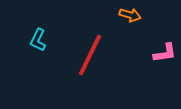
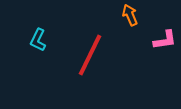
orange arrow: rotated 130 degrees counterclockwise
pink L-shape: moved 13 px up
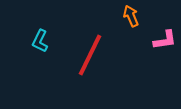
orange arrow: moved 1 px right, 1 px down
cyan L-shape: moved 2 px right, 1 px down
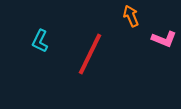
pink L-shape: moved 1 px left, 1 px up; rotated 30 degrees clockwise
red line: moved 1 px up
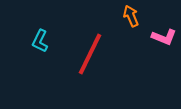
pink L-shape: moved 2 px up
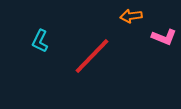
orange arrow: rotated 75 degrees counterclockwise
red line: moved 2 px right, 2 px down; rotated 18 degrees clockwise
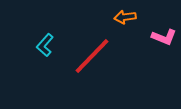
orange arrow: moved 6 px left, 1 px down
cyan L-shape: moved 5 px right, 4 px down; rotated 15 degrees clockwise
